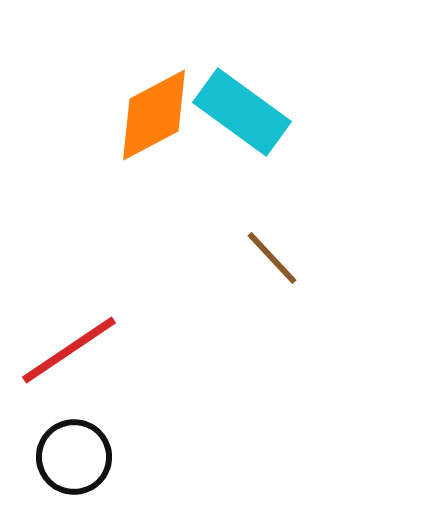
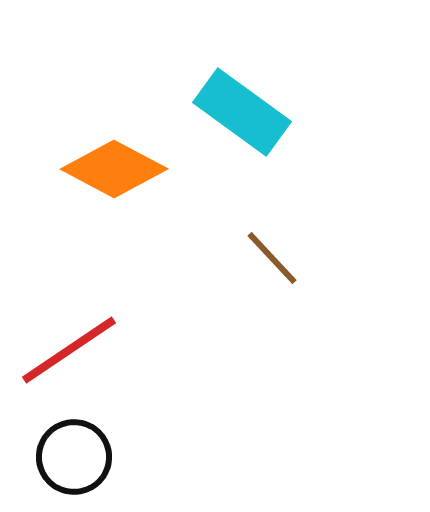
orange diamond: moved 40 px left, 54 px down; rotated 56 degrees clockwise
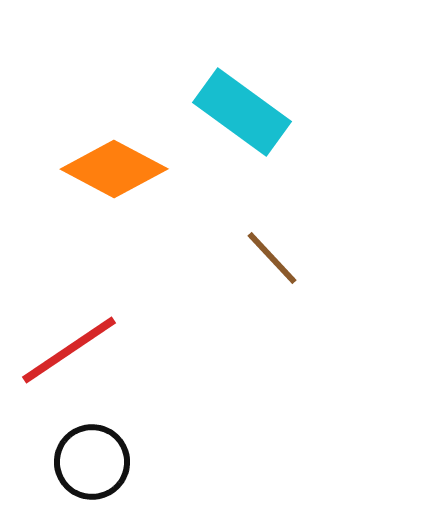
black circle: moved 18 px right, 5 px down
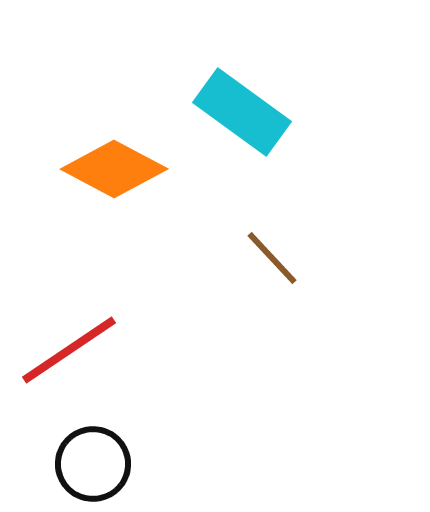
black circle: moved 1 px right, 2 px down
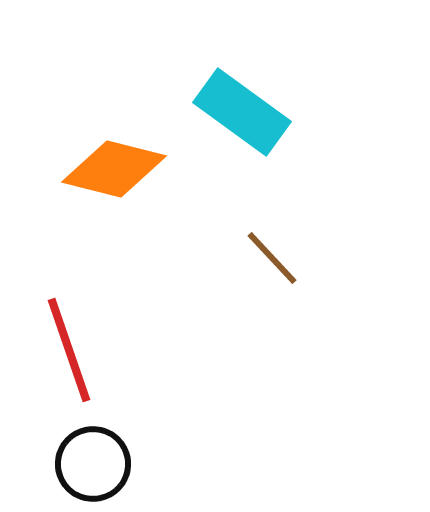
orange diamond: rotated 14 degrees counterclockwise
red line: rotated 75 degrees counterclockwise
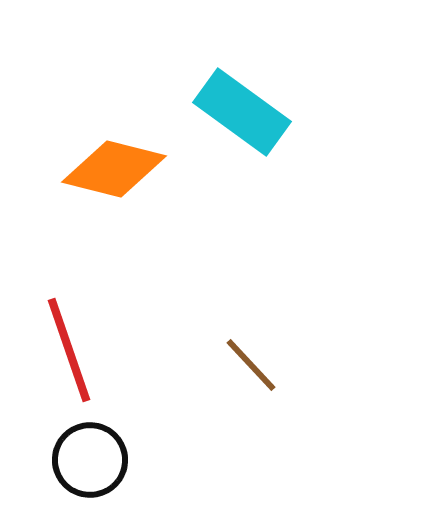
brown line: moved 21 px left, 107 px down
black circle: moved 3 px left, 4 px up
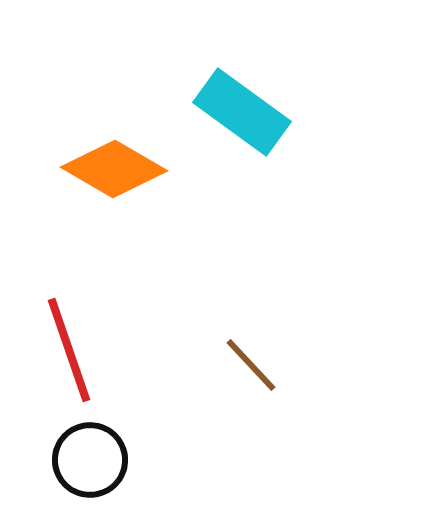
orange diamond: rotated 16 degrees clockwise
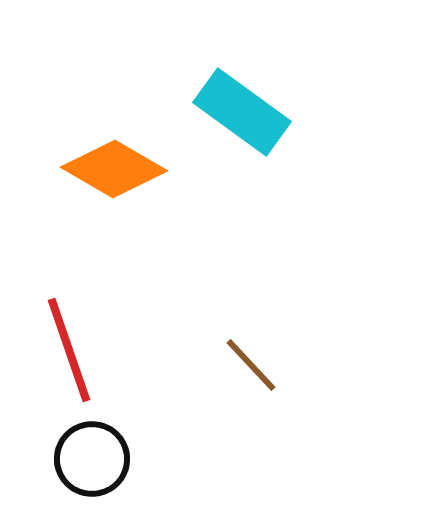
black circle: moved 2 px right, 1 px up
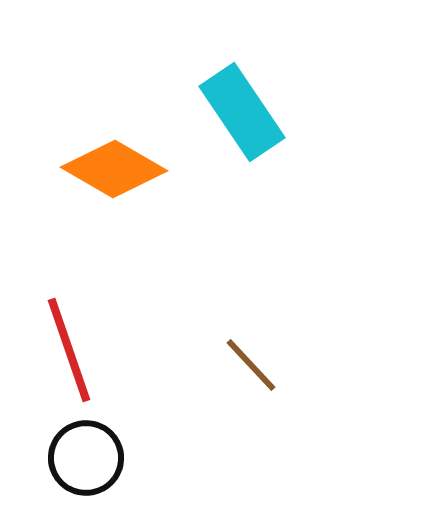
cyan rectangle: rotated 20 degrees clockwise
black circle: moved 6 px left, 1 px up
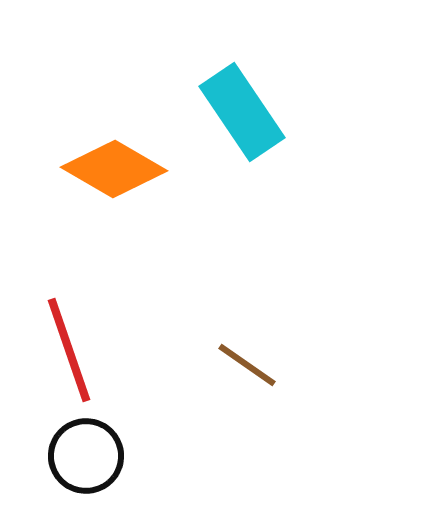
brown line: moved 4 px left; rotated 12 degrees counterclockwise
black circle: moved 2 px up
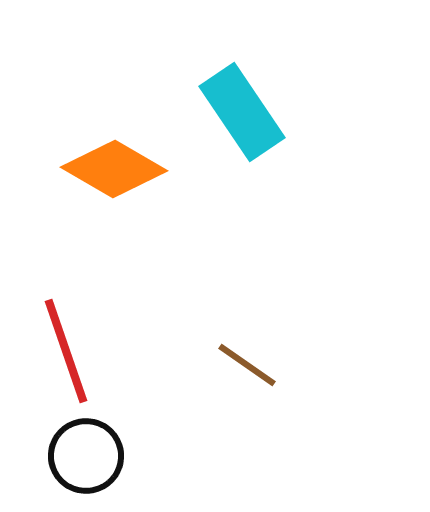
red line: moved 3 px left, 1 px down
